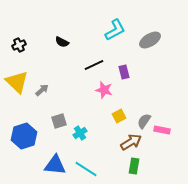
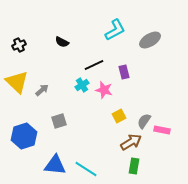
cyan cross: moved 2 px right, 48 px up
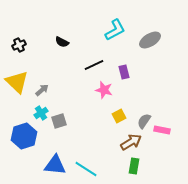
cyan cross: moved 41 px left, 28 px down
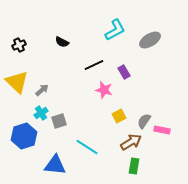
purple rectangle: rotated 16 degrees counterclockwise
cyan line: moved 1 px right, 22 px up
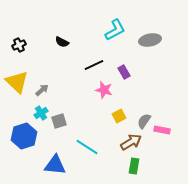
gray ellipse: rotated 20 degrees clockwise
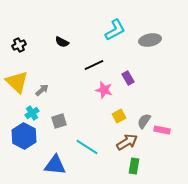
purple rectangle: moved 4 px right, 6 px down
cyan cross: moved 9 px left
blue hexagon: rotated 15 degrees counterclockwise
brown arrow: moved 4 px left
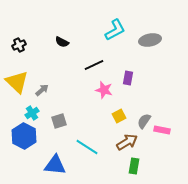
purple rectangle: rotated 40 degrees clockwise
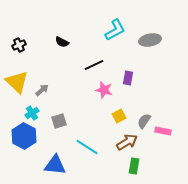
pink rectangle: moved 1 px right, 1 px down
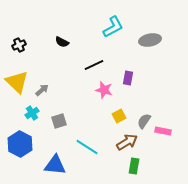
cyan L-shape: moved 2 px left, 3 px up
blue hexagon: moved 4 px left, 8 px down
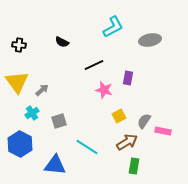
black cross: rotated 32 degrees clockwise
yellow triangle: rotated 10 degrees clockwise
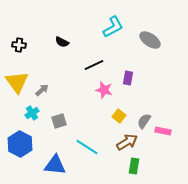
gray ellipse: rotated 45 degrees clockwise
yellow square: rotated 24 degrees counterclockwise
